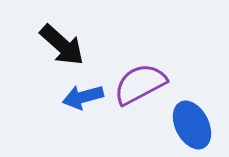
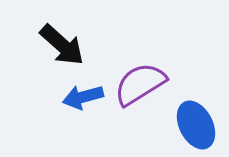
purple semicircle: rotated 4 degrees counterclockwise
blue ellipse: moved 4 px right
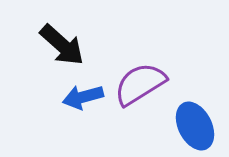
blue ellipse: moved 1 px left, 1 px down
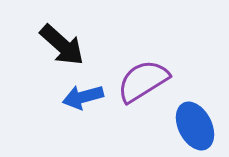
purple semicircle: moved 3 px right, 3 px up
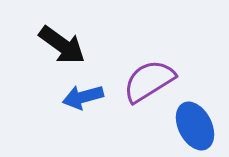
black arrow: rotated 6 degrees counterclockwise
purple semicircle: moved 6 px right
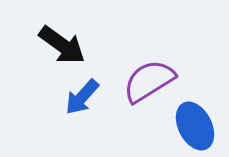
blue arrow: moved 1 px left; rotated 33 degrees counterclockwise
